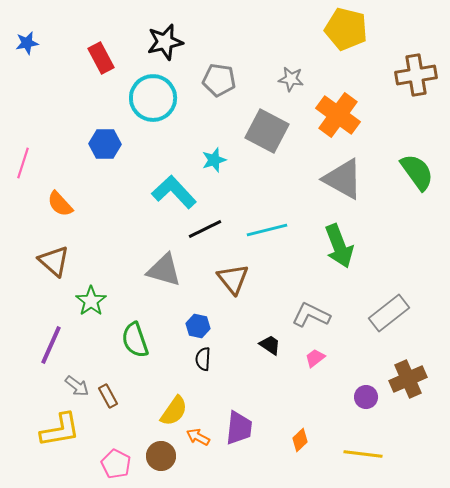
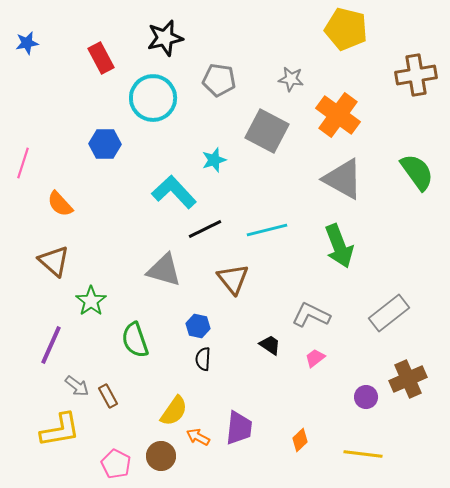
black star at (165, 42): moved 4 px up
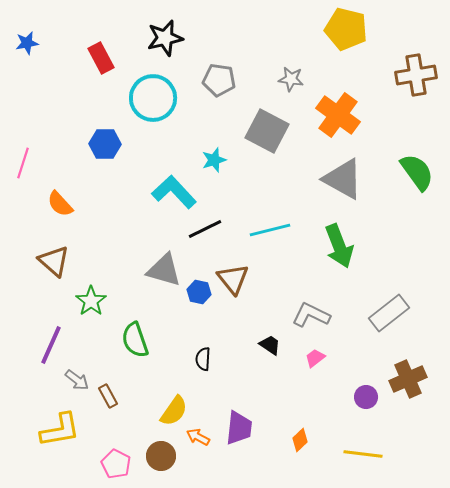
cyan line at (267, 230): moved 3 px right
blue hexagon at (198, 326): moved 1 px right, 34 px up
gray arrow at (77, 386): moved 6 px up
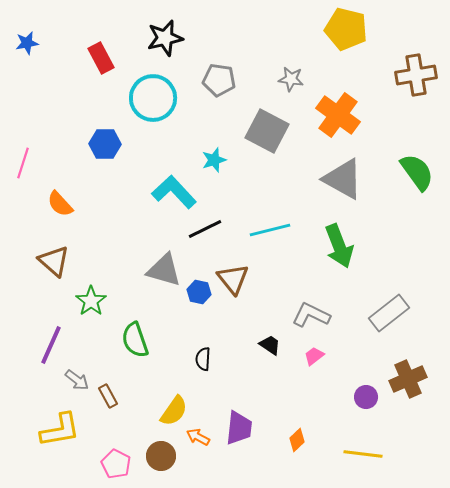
pink trapezoid at (315, 358): moved 1 px left, 2 px up
orange diamond at (300, 440): moved 3 px left
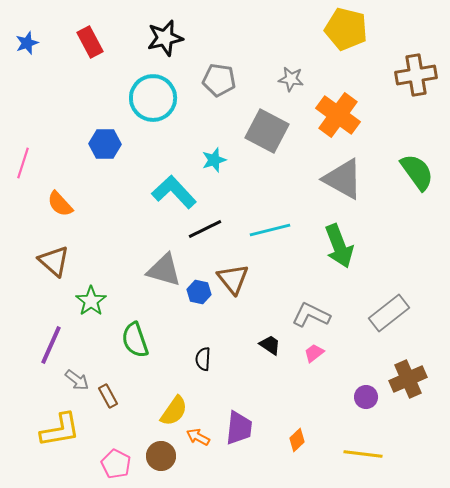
blue star at (27, 43): rotated 10 degrees counterclockwise
red rectangle at (101, 58): moved 11 px left, 16 px up
pink trapezoid at (314, 356): moved 3 px up
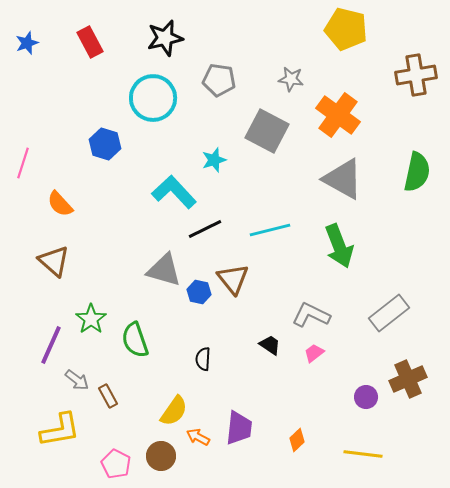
blue hexagon at (105, 144): rotated 16 degrees clockwise
green semicircle at (417, 172): rotated 48 degrees clockwise
green star at (91, 301): moved 18 px down
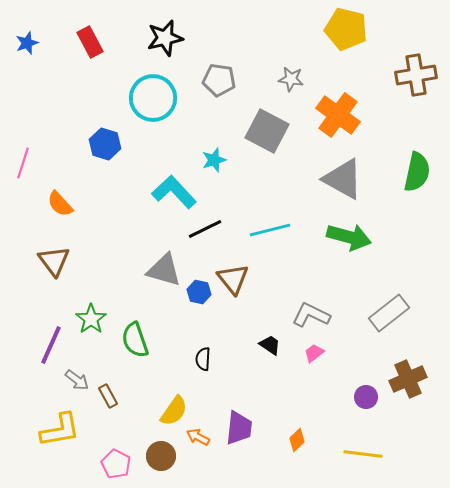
green arrow at (339, 246): moved 10 px right, 9 px up; rotated 54 degrees counterclockwise
brown triangle at (54, 261): rotated 12 degrees clockwise
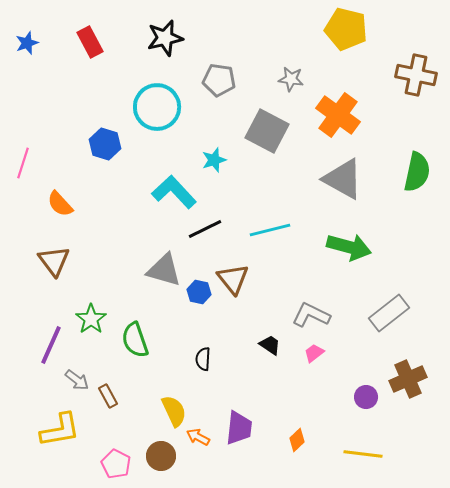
brown cross at (416, 75): rotated 21 degrees clockwise
cyan circle at (153, 98): moved 4 px right, 9 px down
green arrow at (349, 237): moved 10 px down
yellow semicircle at (174, 411): rotated 60 degrees counterclockwise
